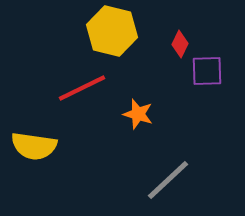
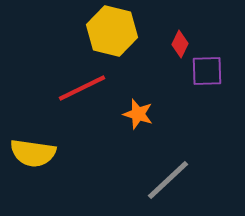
yellow semicircle: moved 1 px left, 7 px down
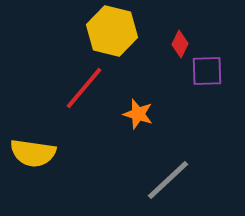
red line: moved 2 px right; rotated 24 degrees counterclockwise
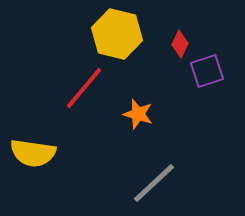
yellow hexagon: moved 5 px right, 3 px down
purple square: rotated 16 degrees counterclockwise
gray line: moved 14 px left, 3 px down
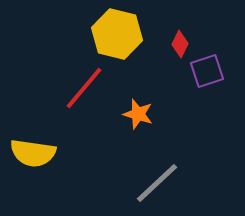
gray line: moved 3 px right
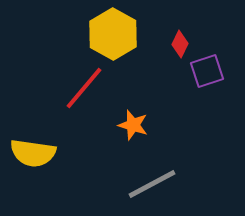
yellow hexagon: moved 4 px left; rotated 15 degrees clockwise
orange star: moved 5 px left, 11 px down
gray line: moved 5 px left, 1 px down; rotated 15 degrees clockwise
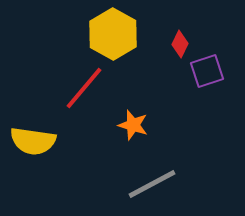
yellow semicircle: moved 12 px up
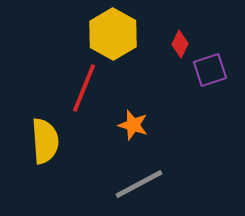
purple square: moved 3 px right, 1 px up
red line: rotated 18 degrees counterclockwise
yellow semicircle: moved 12 px right; rotated 102 degrees counterclockwise
gray line: moved 13 px left
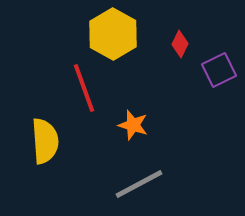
purple square: moved 9 px right; rotated 8 degrees counterclockwise
red line: rotated 42 degrees counterclockwise
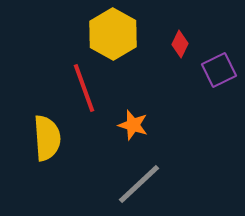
yellow semicircle: moved 2 px right, 3 px up
gray line: rotated 15 degrees counterclockwise
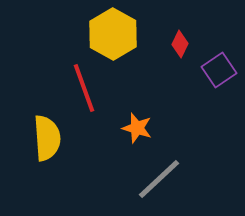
purple square: rotated 8 degrees counterclockwise
orange star: moved 4 px right, 3 px down
gray line: moved 20 px right, 5 px up
